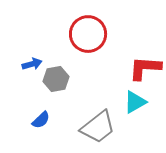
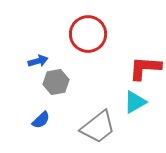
blue arrow: moved 6 px right, 3 px up
gray hexagon: moved 3 px down
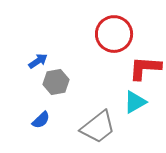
red circle: moved 26 px right
blue arrow: rotated 18 degrees counterclockwise
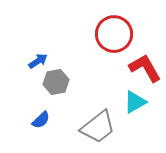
red L-shape: rotated 56 degrees clockwise
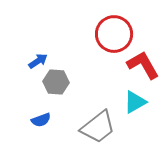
red L-shape: moved 2 px left, 3 px up
gray hexagon: rotated 15 degrees clockwise
blue semicircle: rotated 24 degrees clockwise
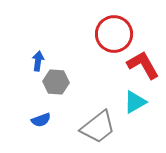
blue arrow: rotated 48 degrees counterclockwise
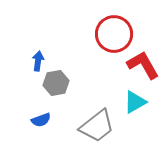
gray hexagon: moved 1 px down; rotated 15 degrees counterclockwise
gray trapezoid: moved 1 px left, 1 px up
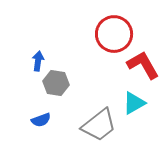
gray hexagon: rotated 20 degrees clockwise
cyan triangle: moved 1 px left, 1 px down
gray trapezoid: moved 2 px right, 1 px up
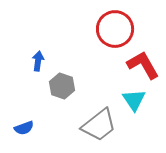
red circle: moved 1 px right, 5 px up
gray hexagon: moved 6 px right, 3 px down; rotated 10 degrees clockwise
cyan triangle: moved 3 px up; rotated 35 degrees counterclockwise
blue semicircle: moved 17 px left, 8 px down
